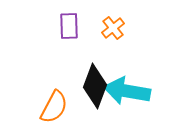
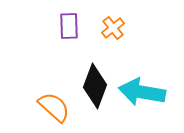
cyan arrow: moved 15 px right, 1 px down
orange semicircle: rotated 76 degrees counterclockwise
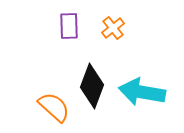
black diamond: moved 3 px left
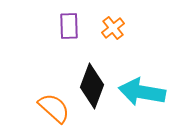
orange semicircle: moved 1 px down
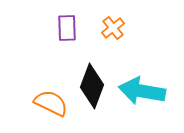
purple rectangle: moved 2 px left, 2 px down
cyan arrow: moved 1 px up
orange semicircle: moved 3 px left, 5 px up; rotated 16 degrees counterclockwise
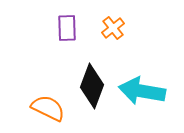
orange semicircle: moved 3 px left, 5 px down
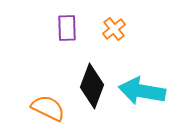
orange cross: moved 1 px right, 1 px down
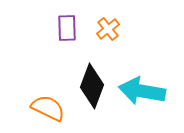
orange cross: moved 6 px left
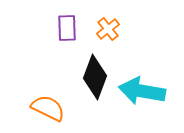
black diamond: moved 3 px right, 9 px up
